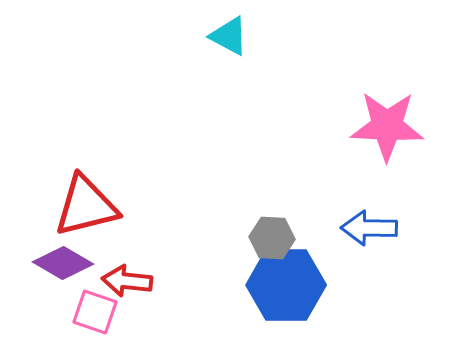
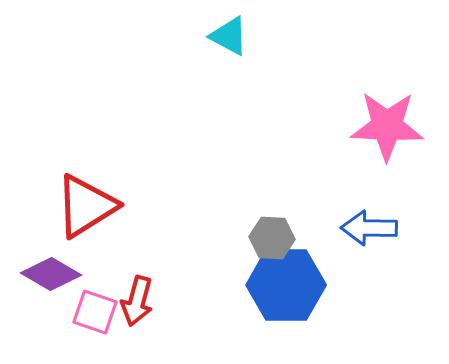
red triangle: rotated 18 degrees counterclockwise
purple diamond: moved 12 px left, 11 px down
red arrow: moved 10 px right, 20 px down; rotated 81 degrees counterclockwise
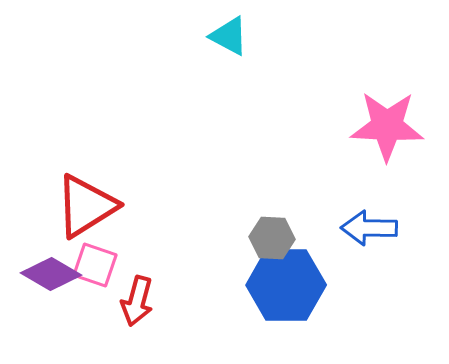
pink square: moved 47 px up
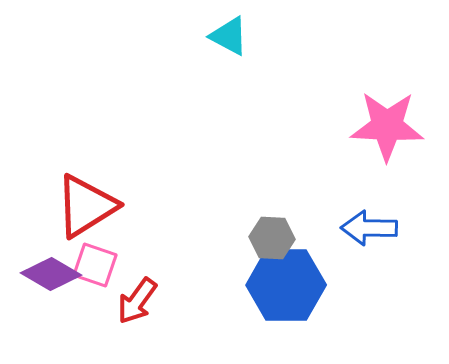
red arrow: rotated 21 degrees clockwise
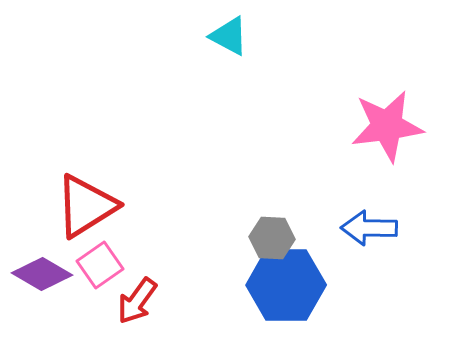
pink star: rotated 10 degrees counterclockwise
pink square: moved 5 px right; rotated 36 degrees clockwise
purple diamond: moved 9 px left
